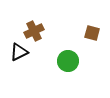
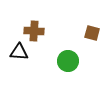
brown cross: rotated 30 degrees clockwise
black triangle: rotated 30 degrees clockwise
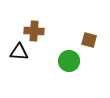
brown square: moved 3 px left, 7 px down
green circle: moved 1 px right
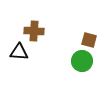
green circle: moved 13 px right
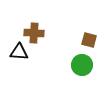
brown cross: moved 2 px down
green circle: moved 4 px down
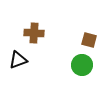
black triangle: moved 1 px left, 8 px down; rotated 24 degrees counterclockwise
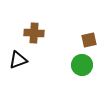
brown square: rotated 28 degrees counterclockwise
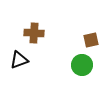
brown square: moved 2 px right
black triangle: moved 1 px right
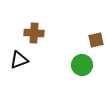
brown square: moved 5 px right
